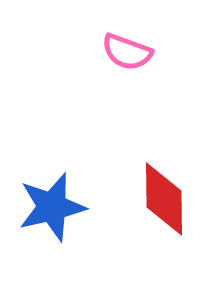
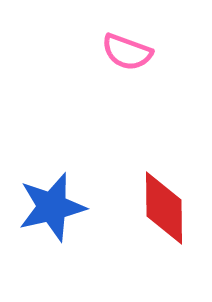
red diamond: moved 9 px down
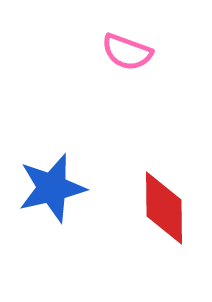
blue star: moved 19 px up
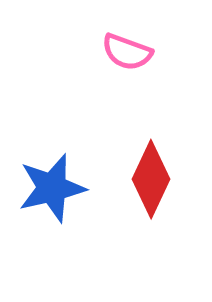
red diamond: moved 13 px left, 29 px up; rotated 26 degrees clockwise
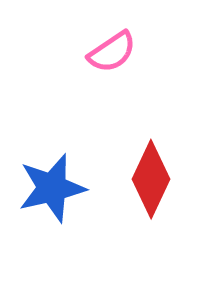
pink semicircle: moved 15 px left; rotated 54 degrees counterclockwise
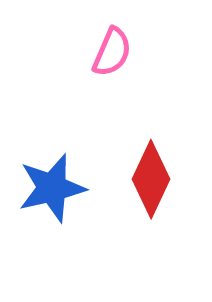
pink semicircle: rotated 33 degrees counterclockwise
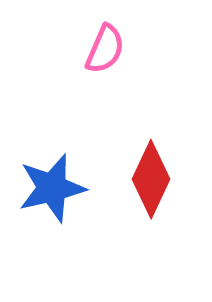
pink semicircle: moved 7 px left, 3 px up
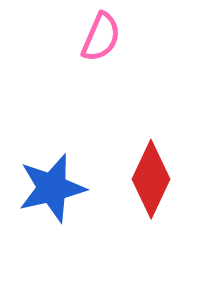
pink semicircle: moved 4 px left, 12 px up
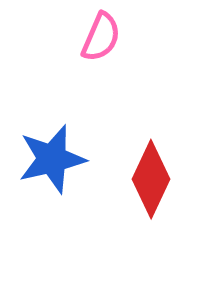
blue star: moved 29 px up
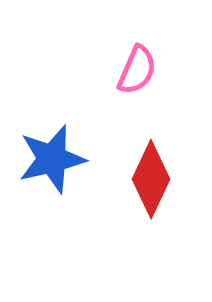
pink semicircle: moved 36 px right, 33 px down
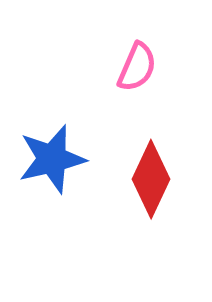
pink semicircle: moved 3 px up
